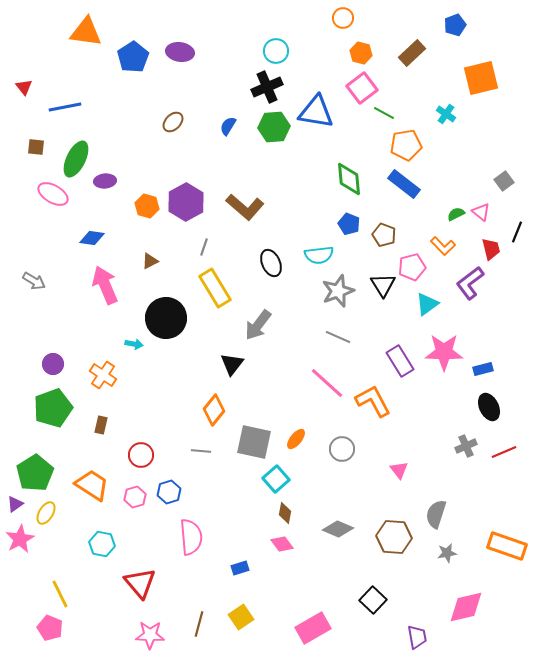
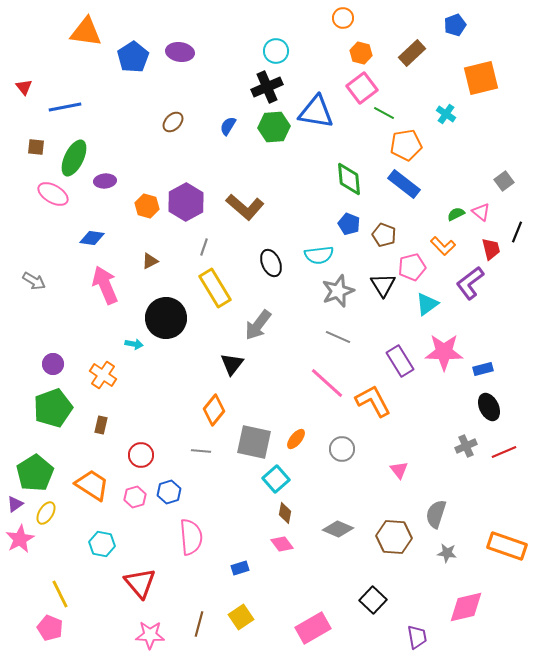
green ellipse at (76, 159): moved 2 px left, 1 px up
gray star at (447, 553): rotated 18 degrees clockwise
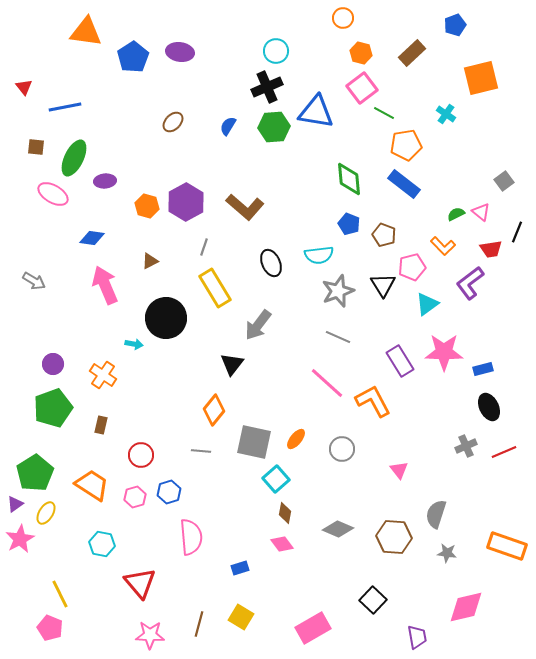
red trapezoid at (491, 249): rotated 95 degrees clockwise
yellow square at (241, 617): rotated 25 degrees counterclockwise
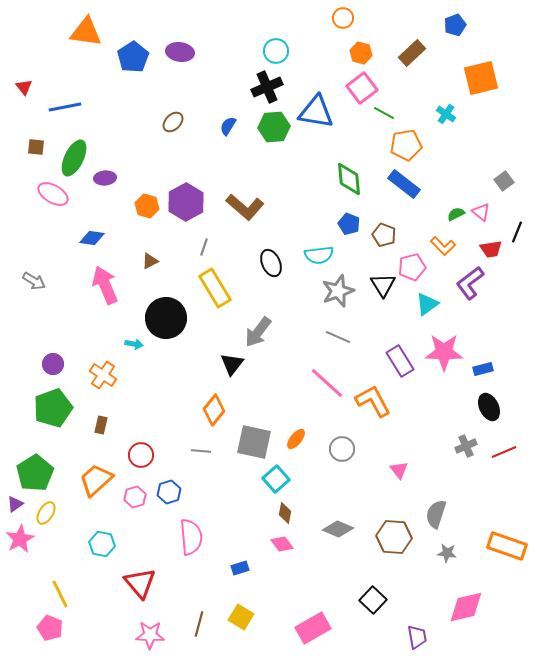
purple ellipse at (105, 181): moved 3 px up
gray arrow at (258, 325): moved 7 px down
orange trapezoid at (92, 485): moved 4 px right, 5 px up; rotated 75 degrees counterclockwise
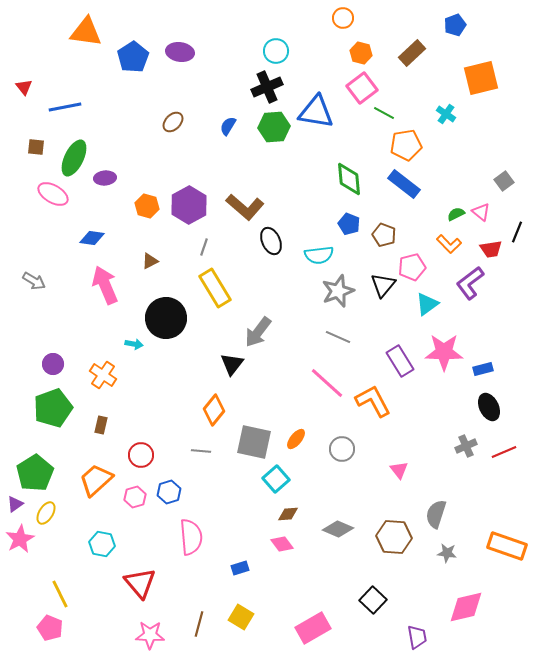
purple hexagon at (186, 202): moved 3 px right, 3 px down
orange L-shape at (443, 246): moved 6 px right, 2 px up
black ellipse at (271, 263): moved 22 px up
black triangle at (383, 285): rotated 12 degrees clockwise
brown diamond at (285, 513): moved 3 px right, 1 px down; rotated 75 degrees clockwise
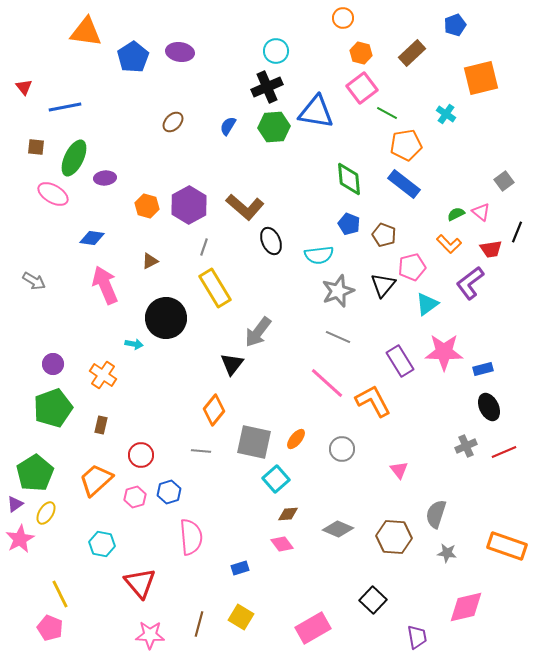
green line at (384, 113): moved 3 px right
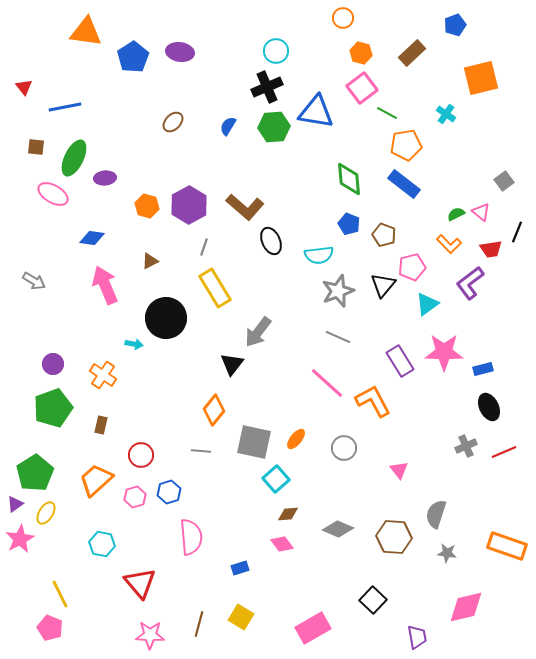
gray circle at (342, 449): moved 2 px right, 1 px up
